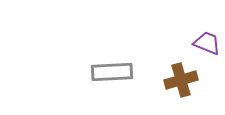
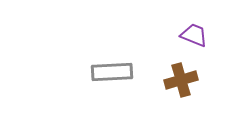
purple trapezoid: moved 13 px left, 8 px up
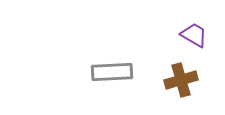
purple trapezoid: rotated 8 degrees clockwise
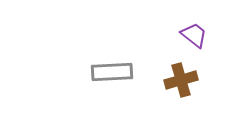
purple trapezoid: rotated 8 degrees clockwise
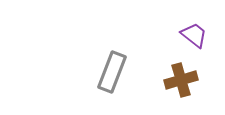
gray rectangle: rotated 66 degrees counterclockwise
